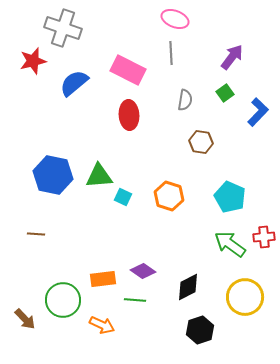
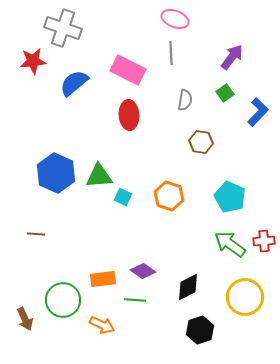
red star: rotated 8 degrees clockwise
blue hexagon: moved 3 px right, 2 px up; rotated 12 degrees clockwise
red cross: moved 4 px down
brown arrow: rotated 20 degrees clockwise
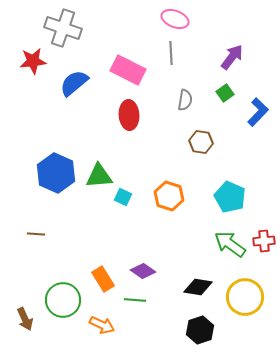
orange rectangle: rotated 65 degrees clockwise
black diamond: moved 10 px right; rotated 36 degrees clockwise
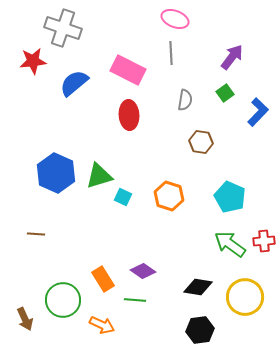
green triangle: rotated 12 degrees counterclockwise
black hexagon: rotated 12 degrees clockwise
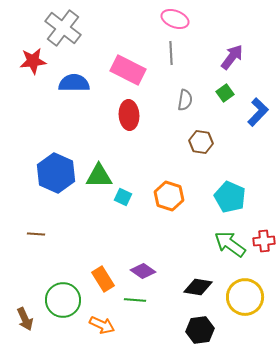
gray cross: rotated 18 degrees clockwise
blue semicircle: rotated 40 degrees clockwise
green triangle: rotated 16 degrees clockwise
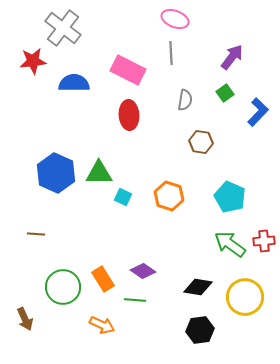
green triangle: moved 3 px up
green circle: moved 13 px up
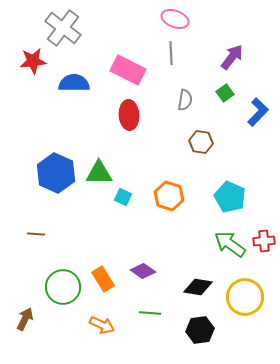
green line: moved 15 px right, 13 px down
brown arrow: rotated 130 degrees counterclockwise
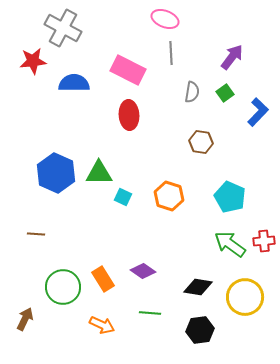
pink ellipse: moved 10 px left
gray cross: rotated 9 degrees counterclockwise
gray semicircle: moved 7 px right, 8 px up
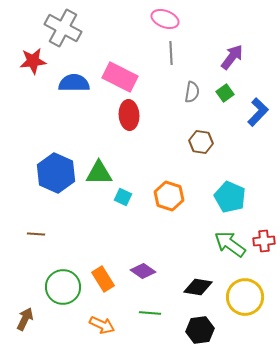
pink rectangle: moved 8 px left, 7 px down
